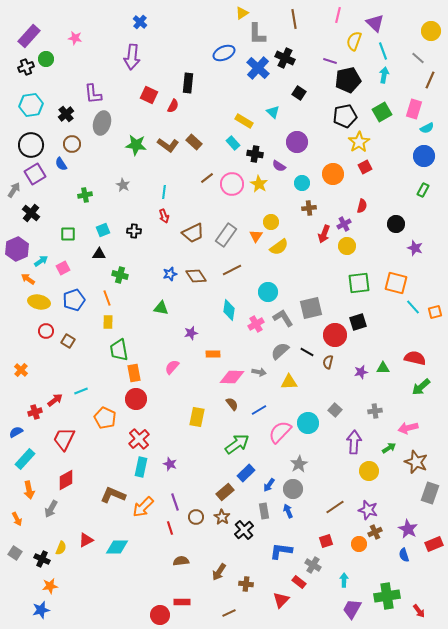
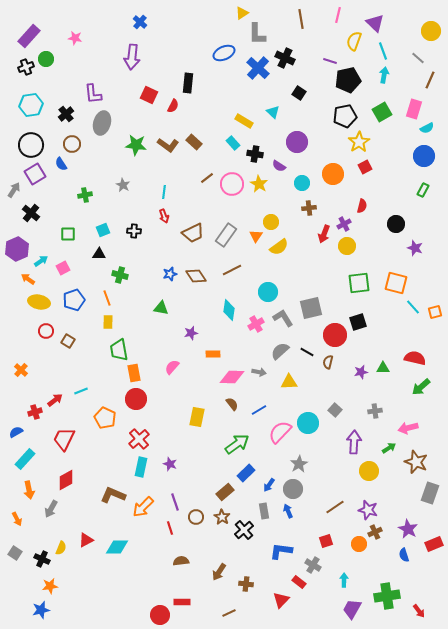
brown line at (294, 19): moved 7 px right
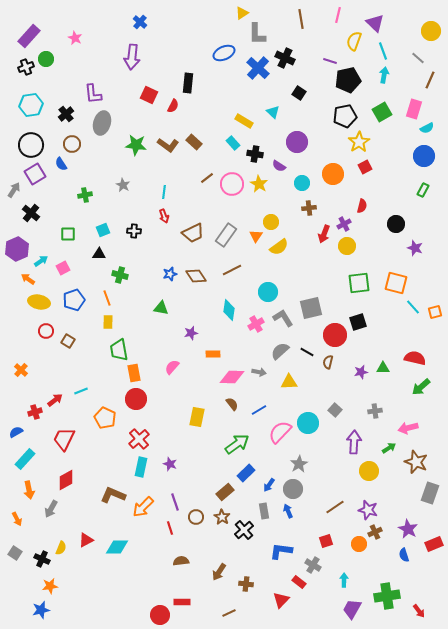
pink star at (75, 38): rotated 16 degrees clockwise
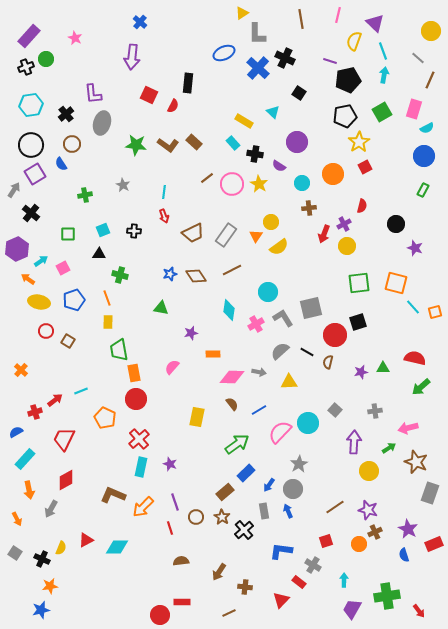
brown cross at (246, 584): moved 1 px left, 3 px down
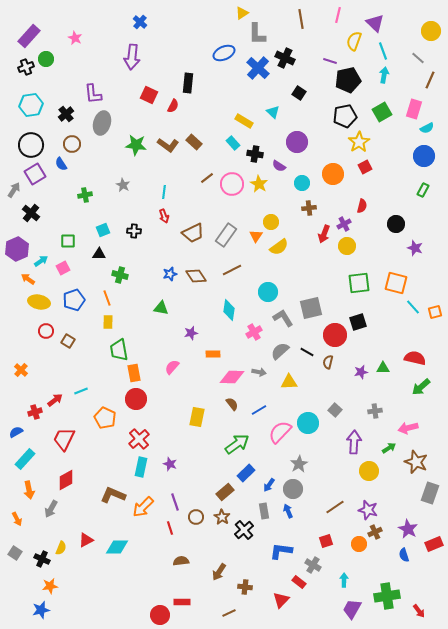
green square at (68, 234): moved 7 px down
pink cross at (256, 324): moved 2 px left, 8 px down
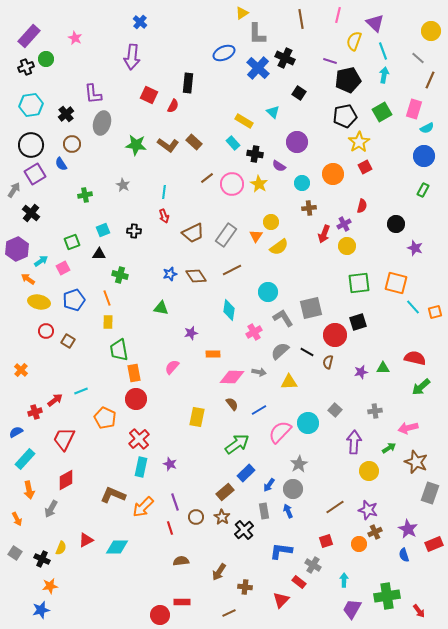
green square at (68, 241): moved 4 px right, 1 px down; rotated 21 degrees counterclockwise
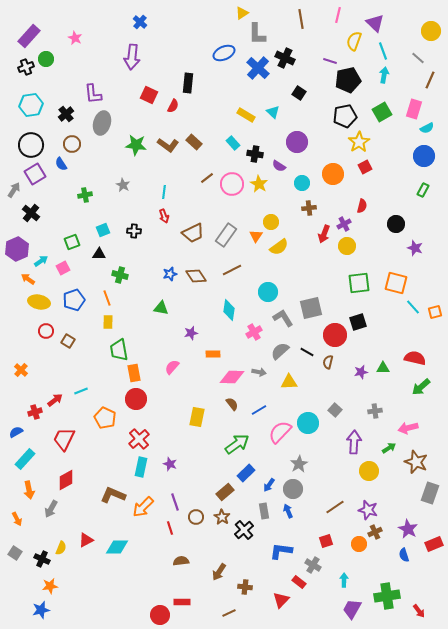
yellow rectangle at (244, 121): moved 2 px right, 6 px up
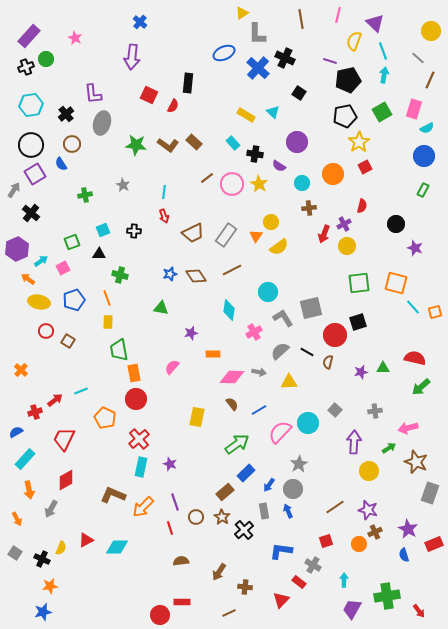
blue star at (41, 610): moved 2 px right, 2 px down
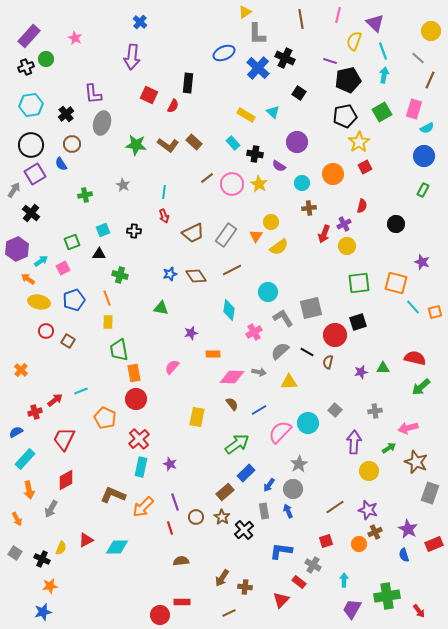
yellow triangle at (242, 13): moved 3 px right, 1 px up
purple star at (415, 248): moved 7 px right, 14 px down
brown arrow at (219, 572): moved 3 px right, 6 px down
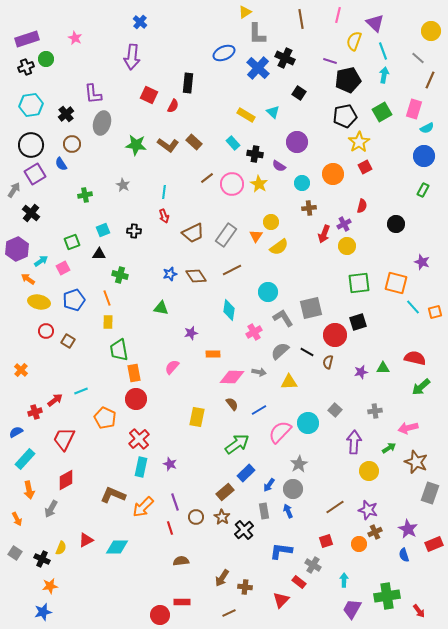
purple rectangle at (29, 36): moved 2 px left, 3 px down; rotated 30 degrees clockwise
